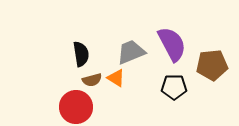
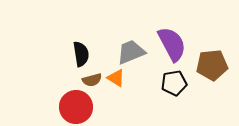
black pentagon: moved 4 px up; rotated 10 degrees counterclockwise
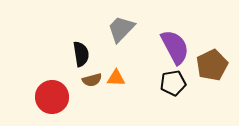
purple semicircle: moved 3 px right, 3 px down
gray trapezoid: moved 10 px left, 23 px up; rotated 24 degrees counterclockwise
brown pentagon: rotated 20 degrees counterclockwise
orange triangle: rotated 30 degrees counterclockwise
black pentagon: moved 1 px left
red circle: moved 24 px left, 10 px up
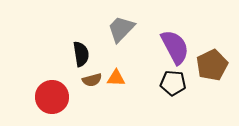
black pentagon: rotated 15 degrees clockwise
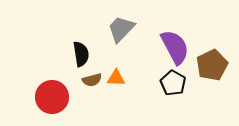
black pentagon: rotated 25 degrees clockwise
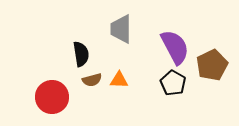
gray trapezoid: rotated 44 degrees counterclockwise
orange triangle: moved 3 px right, 2 px down
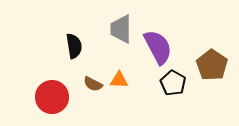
purple semicircle: moved 17 px left
black semicircle: moved 7 px left, 8 px up
brown pentagon: rotated 12 degrees counterclockwise
brown semicircle: moved 1 px right, 4 px down; rotated 42 degrees clockwise
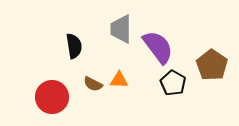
purple semicircle: rotated 9 degrees counterclockwise
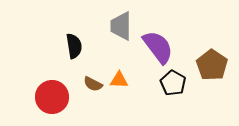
gray trapezoid: moved 3 px up
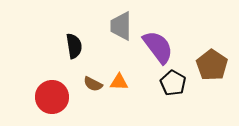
orange triangle: moved 2 px down
